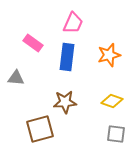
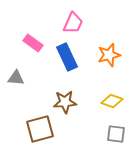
blue rectangle: rotated 32 degrees counterclockwise
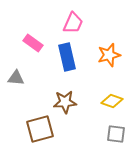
blue rectangle: rotated 12 degrees clockwise
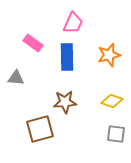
blue rectangle: rotated 12 degrees clockwise
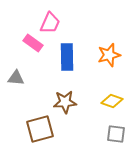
pink trapezoid: moved 23 px left
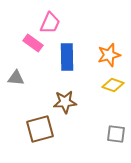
yellow diamond: moved 1 px right, 16 px up
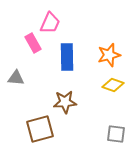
pink rectangle: rotated 24 degrees clockwise
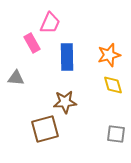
pink rectangle: moved 1 px left
yellow diamond: rotated 55 degrees clockwise
brown square: moved 5 px right
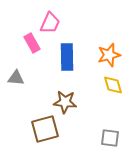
brown star: rotated 10 degrees clockwise
gray square: moved 6 px left, 4 px down
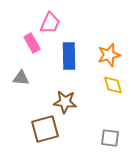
blue rectangle: moved 2 px right, 1 px up
gray triangle: moved 5 px right
